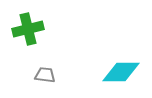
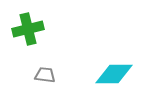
cyan diamond: moved 7 px left, 2 px down
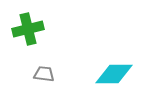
gray trapezoid: moved 1 px left, 1 px up
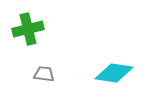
cyan diamond: moved 1 px up; rotated 9 degrees clockwise
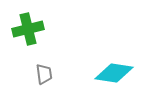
gray trapezoid: rotated 75 degrees clockwise
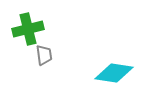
gray trapezoid: moved 19 px up
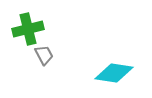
gray trapezoid: rotated 20 degrees counterclockwise
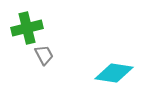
green cross: moved 1 px left, 1 px up
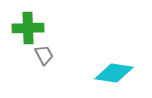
green cross: moved 1 px right; rotated 12 degrees clockwise
